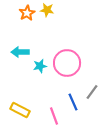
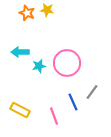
orange star: rotated 21 degrees counterclockwise
cyan star: moved 1 px left
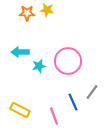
orange star: rotated 21 degrees counterclockwise
pink circle: moved 1 px right, 2 px up
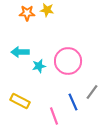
yellow rectangle: moved 9 px up
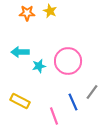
yellow star: moved 3 px right, 1 px down; rotated 16 degrees clockwise
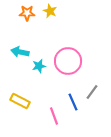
cyan arrow: rotated 12 degrees clockwise
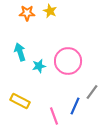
cyan arrow: rotated 60 degrees clockwise
blue line: moved 2 px right, 4 px down; rotated 48 degrees clockwise
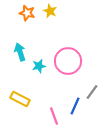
orange star: rotated 14 degrees clockwise
yellow rectangle: moved 2 px up
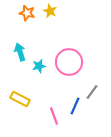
pink circle: moved 1 px right, 1 px down
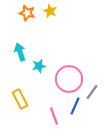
pink circle: moved 17 px down
yellow rectangle: rotated 36 degrees clockwise
